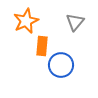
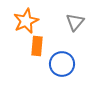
orange rectangle: moved 5 px left
blue circle: moved 1 px right, 1 px up
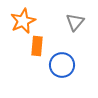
orange star: moved 3 px left
blue circle: moved 1 px down
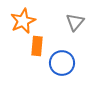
blue circle: moved 2 px up
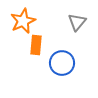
gray triangle: moved 2 px right
orange rectangle: moved 1 px left, 1 px up
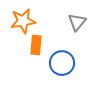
orange star: rotated 15 degrees clockwise
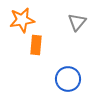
orange star: moved 1 px left, 1 px up
blue circle: moved 6 px right, 16 px down
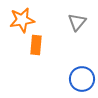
blue circle: moved 14 px right
